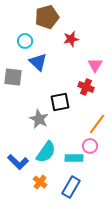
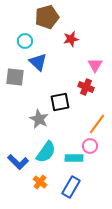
gray square: moved 2 px right
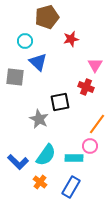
cyan semicircle: moved 3 px down
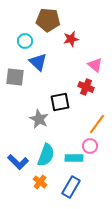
brown pentagon: moved 1 px right, 3 px down; rotated 20 degrees clockwise
pink triangle: rotated 21 degrees counterclockwise
cyan semicircle: rotated 15 degrees counterclockwise
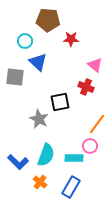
red star: rotated 14 degrees clockwise
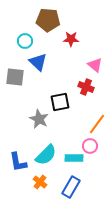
cyan semicircle: rotated 25 degrees clockwise
blue L-shape: rotated 35 degrees clockwise
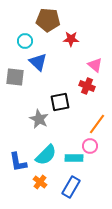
red cross: moved 1 px right, 1 px up
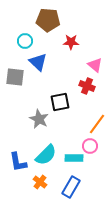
red star: moved 3 px down
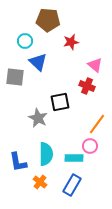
red star: rotated 14 degrees counterclockwise
gray star: moved 1 px left, 1 px up
cyan semicircle: moved 1 px up; rotated 45 degrees counterclockwise
blue rectangle: moved 1 px right, 2 px up
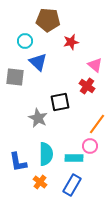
red cross: rotated 14 degrees clockwise
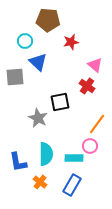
gray square: rotated 12 degrees counterclockwise
